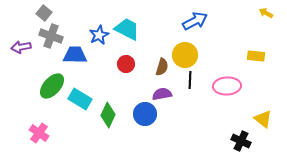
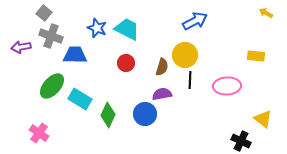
blue star: moved 2 px left, 7 px up; rotated 24 degrees counterclockwise
red circle: moved 1 px up
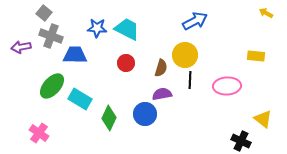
blue star: rotated 18 degrees counterclockwise
brown semicircle: moved 1 px left, 1 px down
green diamond: moved 1 px right, 3 px down
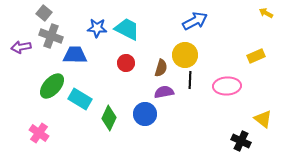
yellow rectangle: rotated 30 degrees counterclockwise
purple semicircle: moved 2 px right, 2 px up
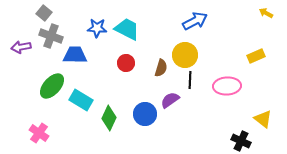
purple semicircle: moved 6 px right, 8 px down; rotated 24 degrees counterclockwise
cyan rectangle: moved 1 px right, 1 px down
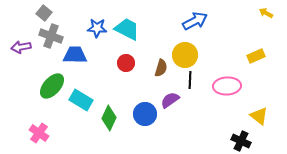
yellow triangle: moved 4 px left, 3 px up
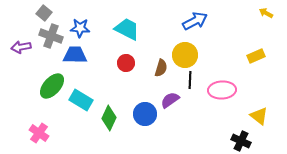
blue star: moved 17 px left
pink ellipse: moved 5 px left, 4 px down
